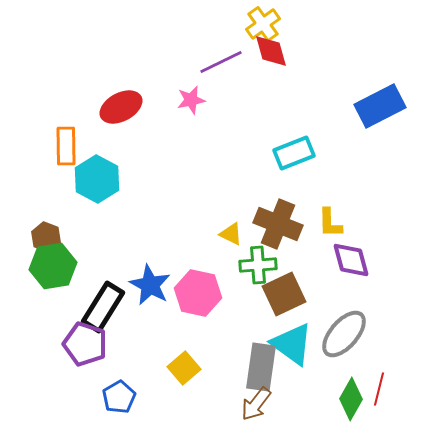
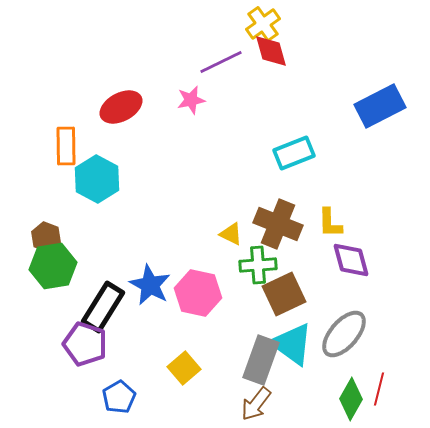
gray rectangle: moved 7 px up; rotated 12 degrees clockwise
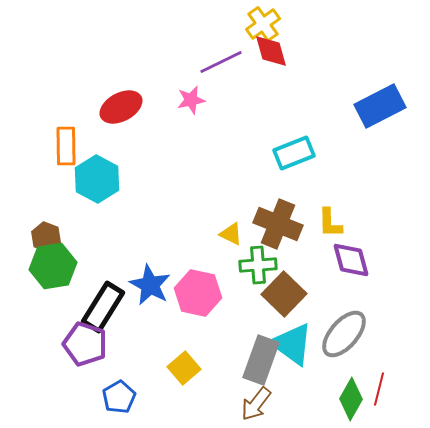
brown square: rotated 21 degrees counterclockwise
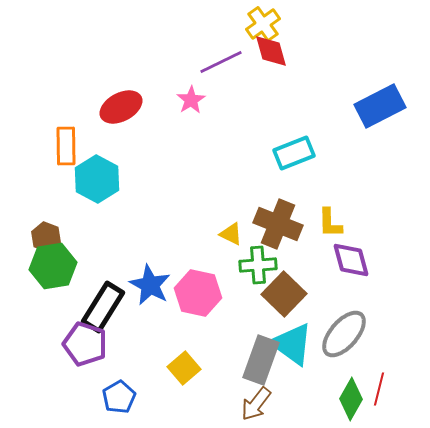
pink star: rotated 20 degrees counterclockwise
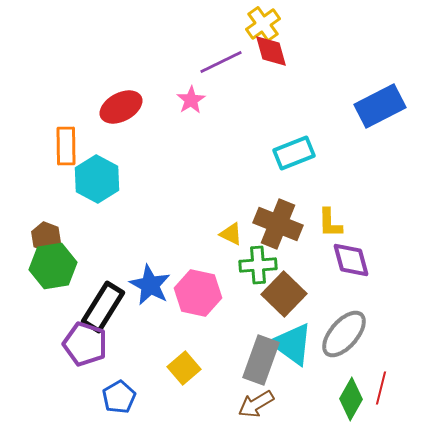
red line: moved 2 px right, 1 px up
brown arrow: rotated 21 degrees clockwise
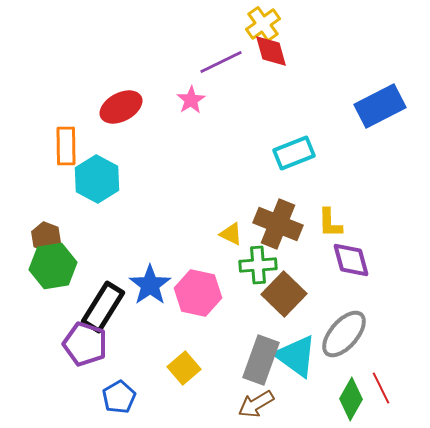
blue star: rotated 9 degrees clockwise
cyan triangle: moved 4 px right, 12 px down
red line: rotated 40 degrees counterclockwise
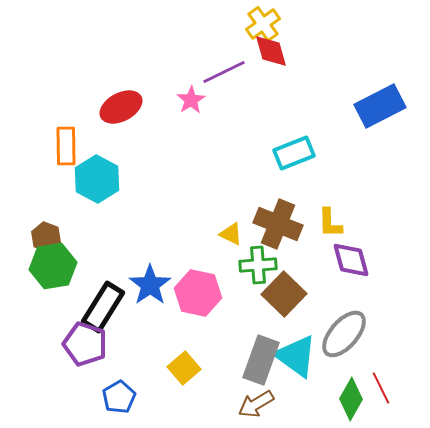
purple line: moved 3 px right, 10 px down
